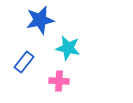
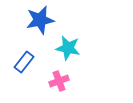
pink cross: rotated 24 degrees counterclockwise
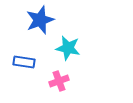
blue star: rotated 8 degrees counterclockwise
blue rectangle: rotated 60 degrees clockwise
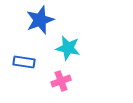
pink cross: moved 2 px right
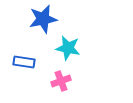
blue star: moved 3 px right, 1 px up; rotated 8 degrees clockwise
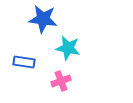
blue star: rotated 20 degrees clockwise
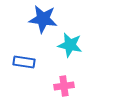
cyan star: moved 2 px right, 3 px up
pink cross: moved 3 px right, 5 px down; rotated 12 degrees clockwise
